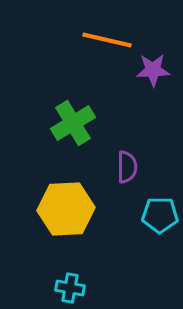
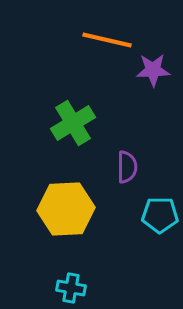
cyan cross: moved 1 px right
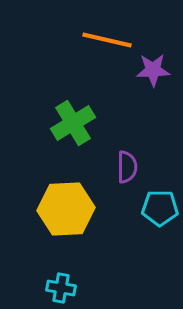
cyan pentagon: moved 7 px up
cyan cross: moved 10 px left
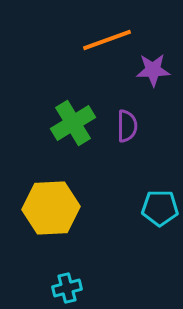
orange line: rotated 33 degrees counterclockwise
purple semicircle: moved 41 px up
yellow hexagon: moved 15 px left, 1 px up
cyan cross: moved 6 px right; rotated 24 degrees counterclockwise
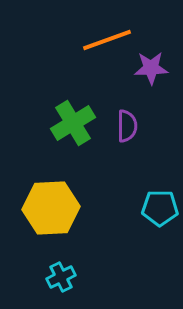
purple star: moved 2 px left, 2 px up
cyan cross: moved 6 px left, 11 px up; rotated 12 degrees counterclockwise
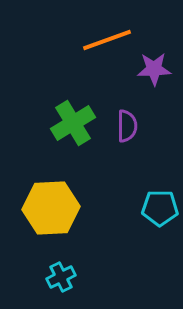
purple star: moved 3 px right, 1 px down
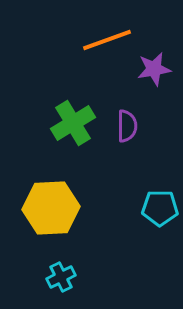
purple star: rotated 8 degrees counterclockwise
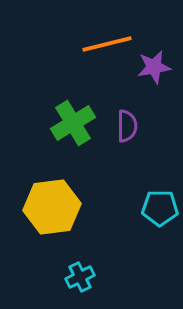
orange line: moved 4 px down; rotated 6 degrees clockwise
purple star: moved 2 px up
yellow hexagon: moved 1 px right, 1 px up; rotated 4 degrees counterclockwise
cyan cross: moved 19 px right
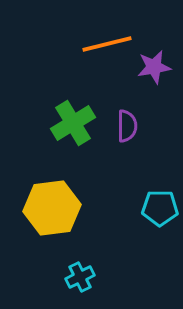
yellow hexagon: moved 1 px down
